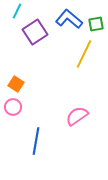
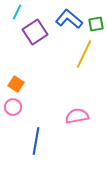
cyan line: moved 1 px down
pink semicircle: rotated 25 degrees clockwise
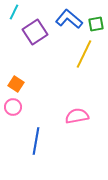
cyan line: moved 3 px left
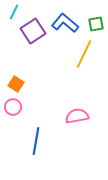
blue L-shape: moved 4 px left, 4 px down
purple square: moved 2 px left, 1 px up
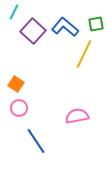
blue L-shape: moved 4 px down
purple square: rotated 15 degrees counterclockwise
pink circle: moved 6 px right, 1 px down
blue line: rotated 44 degrees counterclockwise
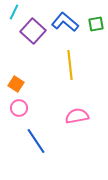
blue L-shape: moved 5 px up
yellow line: moved 14 px left, 11 px down; rotated 32 degrees counterclockwise
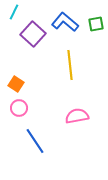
purple square: moved 3 px down
blue line: moved 1 px left
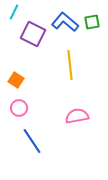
green square: moved 4 px left, 2 px up
purple square: rotated 15 degrees counterclockwise
orange square: moved 4 px up
blue line: moved 3 px left
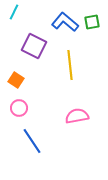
purple square: moved 1 px right, 12 px down
